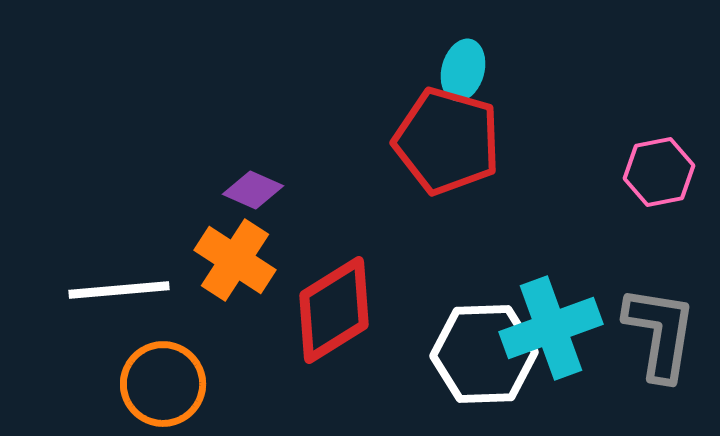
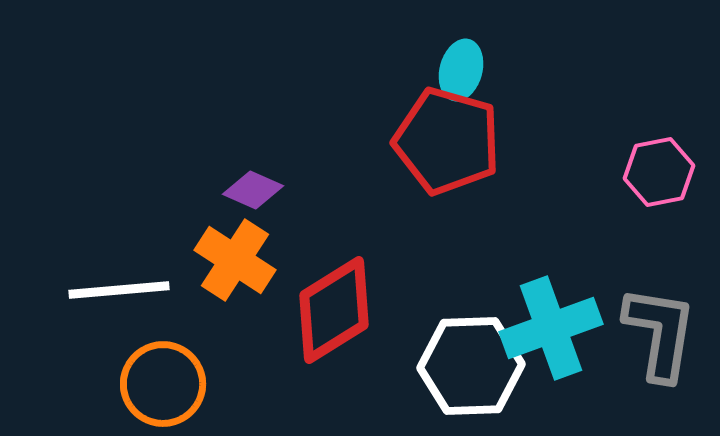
cyan ellipse: moved 2 px left
white hexagon: moved 13 px left, 12 px down
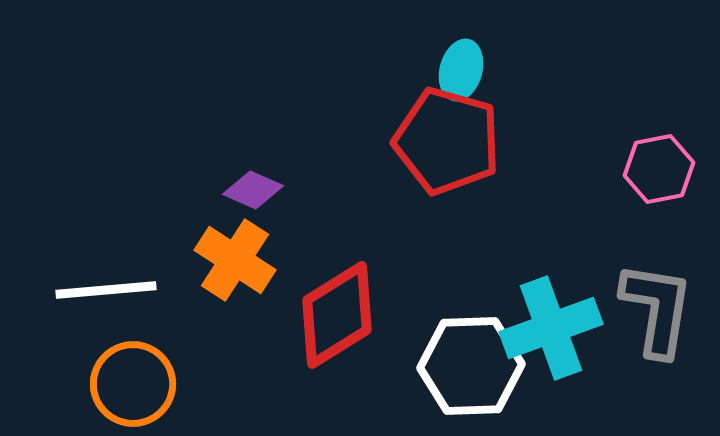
pink hexagon: moved 3 px up
white line: moved 13 px left
red diamond: moved 3 px right, 5 px down
gray L-shape: moved 3 px left, 24 px up
orange circle: moved 30 px left
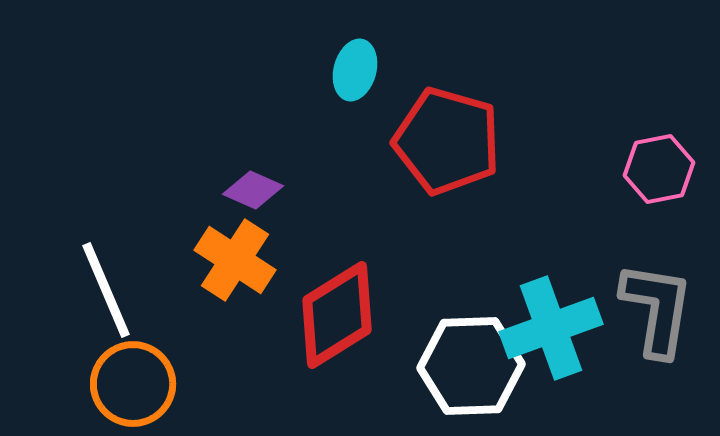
cyan ellipse: moved 106 px left
white line: rotated 72 degrees clockwise
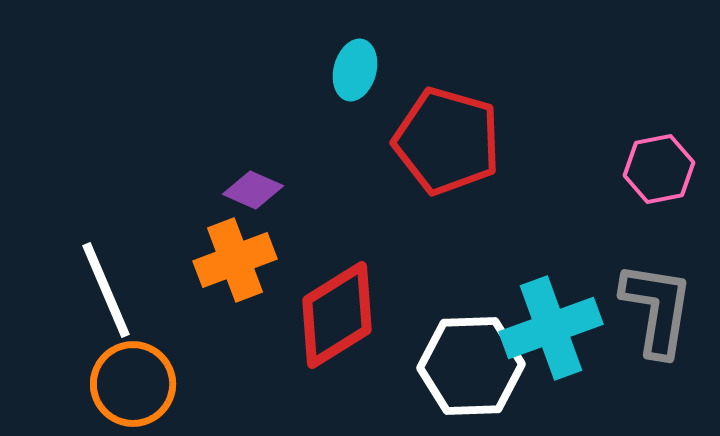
orange cross: rotated 36 degrees clockwise
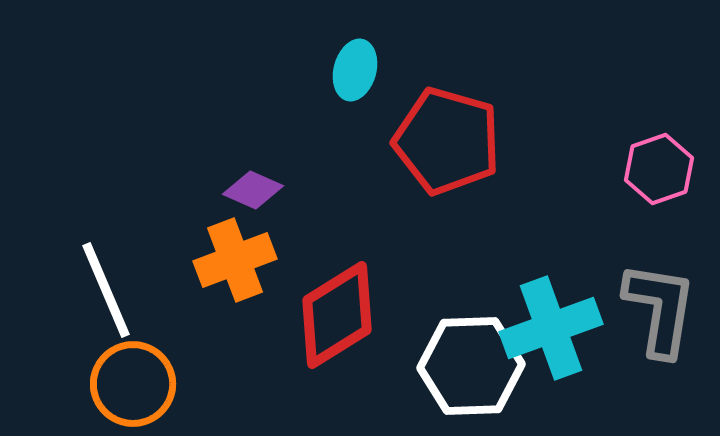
pink hexagon: rotated 8 degrees counterclockwise
gray L-shape: moved 3 px right
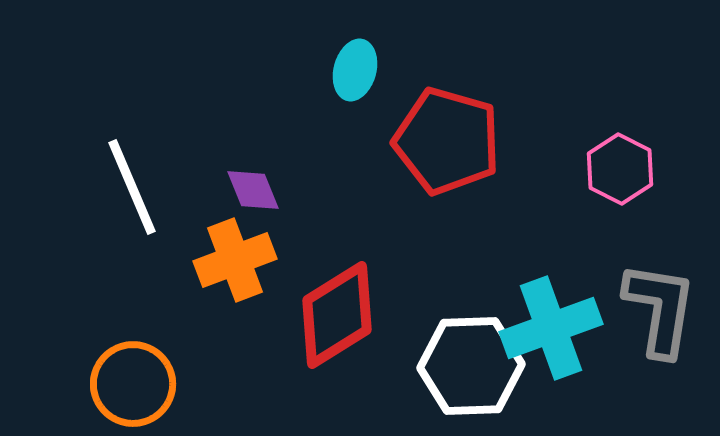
pink hexagon: moved 39 px left; rotated 14 degrees counterclockwise
purple diamond: rotated 44 degrees clockwise
white line: moved 26 px right, 103 px up
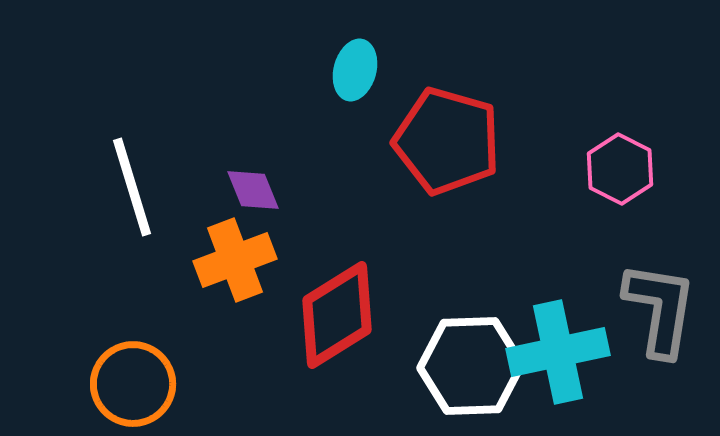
white line: rotated 6 degrees clockwise
cyan cross: moved 7 px right, 24 px down; rotated 8 degrees clockwise
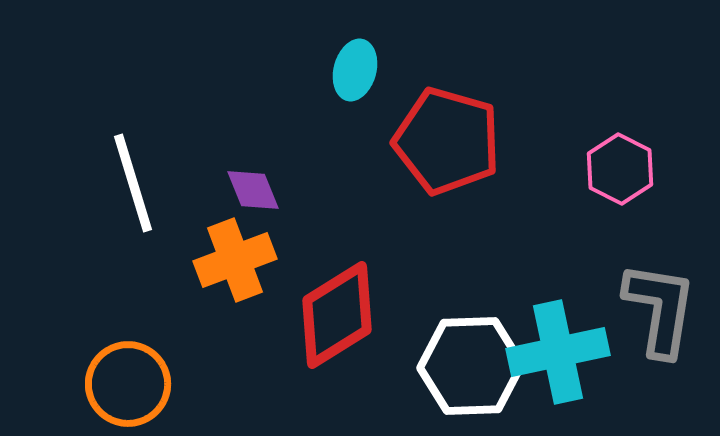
white line: moved 1 px right, 4 px up
orange circle: moved 5 px left
